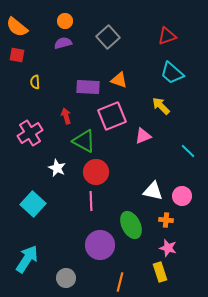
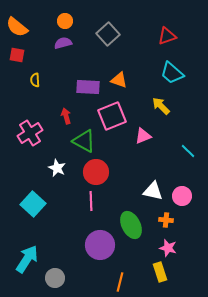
gray square: moved 3 px up
yellow semicircle: moved 2 px up
gray circle: moved 11 px left
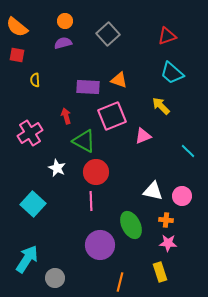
pink star: moved 5 px up; rotated 12 degrees counterclockwise
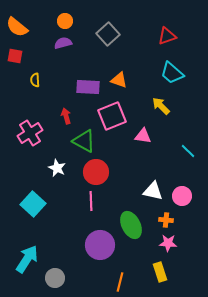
red square: moved 2 px left, 1 px down
pink triangle: rotated 30 degrees clockwise
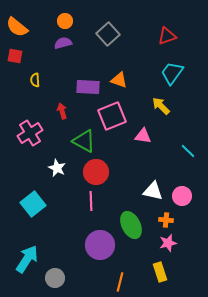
cyan trapezoid: rotated 85 degrees clockwise
red arrow: moved 4 px left, 5 px up
cyan square: rotated 10 degrees clockwise
pink star: rotated 18 degrees counterclockwise
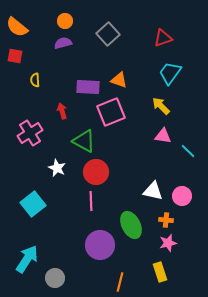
red triangle: moved 4 px left, 2 px down
cyan trapezoid: moved 2 px left
pink square: moved 1 px left, 4 px up
pink triangle: moved 20 px right
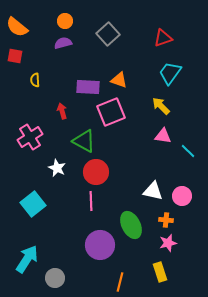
pink cross: moved 4 px down
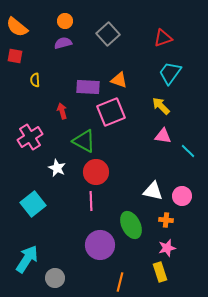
pink star: moved 1 px left, 5 px down
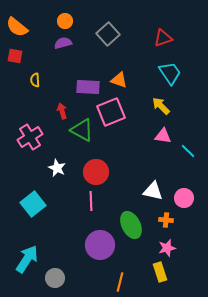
cyan trapezoid: rotated 110 degrees clockwise
green triangle: moved 2 px left, 11 px up
pink circle: moved 2 px right, 2 px down
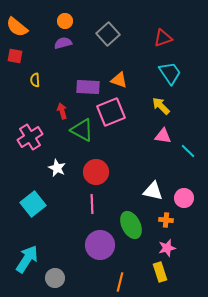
pink line: moved 1 px right, 3 px down
